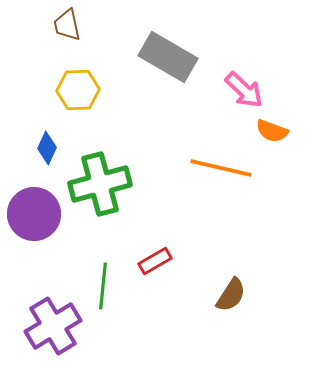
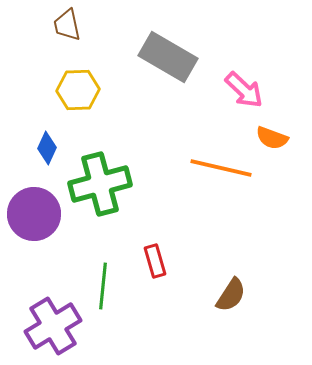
orange semicircle: moved 7 px down
red rectangle: rotated 76 degrees counterclockwise
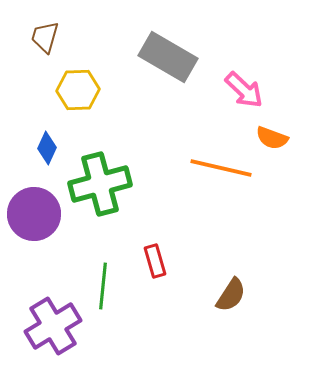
brown trapezoid: moved 22 px left, 12 px down; rotated 28 degrees clockwise
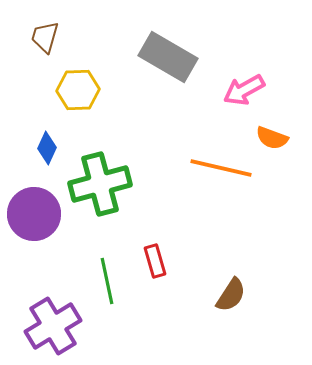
pink arrow: rotated 108 degrees clockwise
green line: moved 4 px right, 5 px up; rotated 18 degrees counterclockwise
